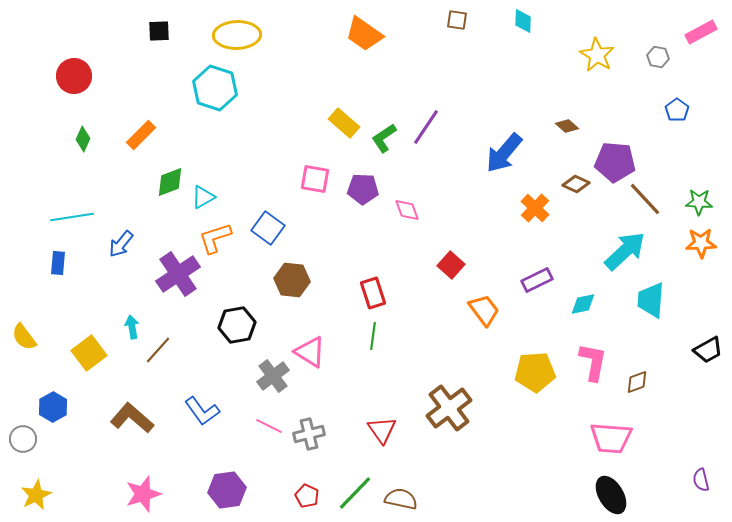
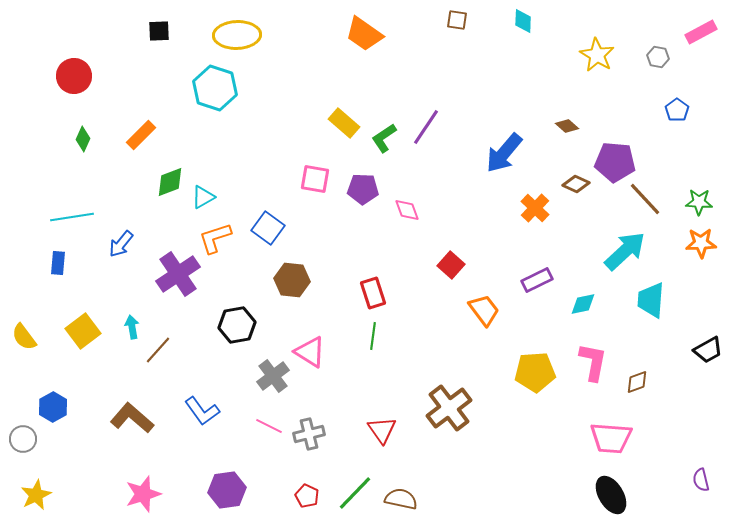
yellow square at (89, 353): moved 6 px left, 22 px up
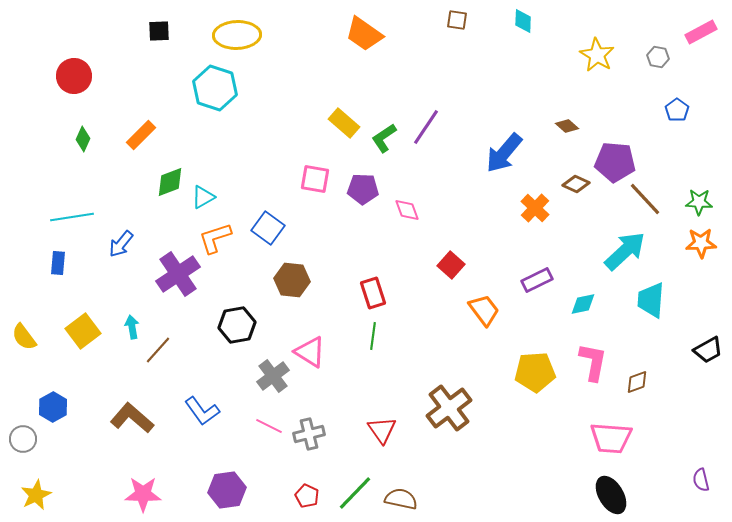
pink star at (143, 494): rotated 18 degrees clockwise
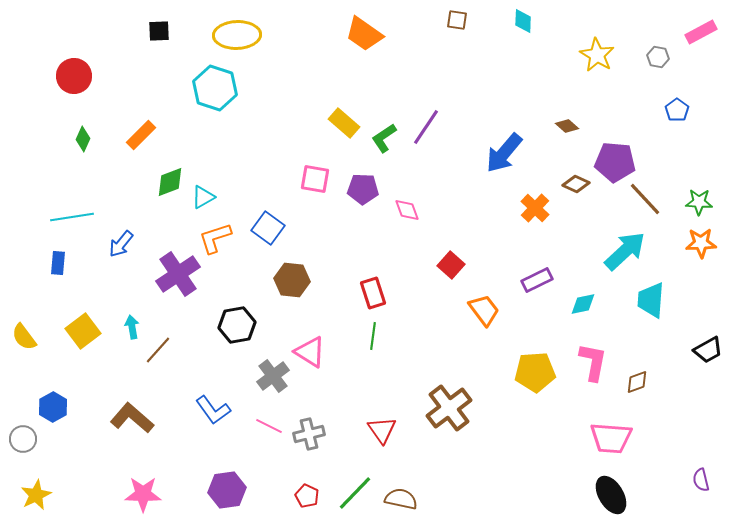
blue L-shape at (202, 411): moved 11 px right, 1 px up
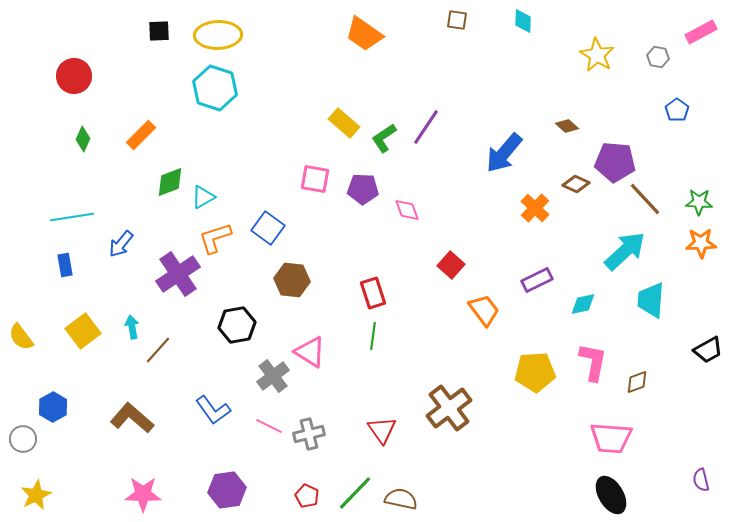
yellow ellipse at (237, 35): moved 19 px left
blue rectangle at (58, 263): moved 7 px right, 2 px down; rotated 15 degrees counterclockwise
yellow semicircle at (24, 337): moved 3 px left
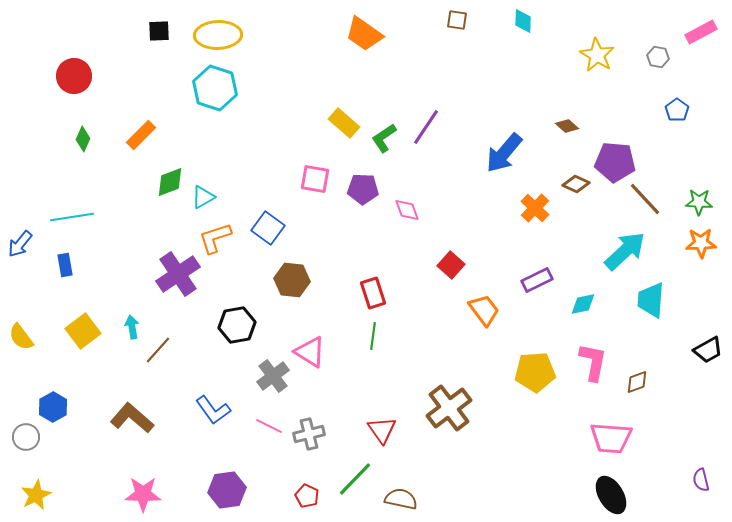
blue arrow at (121, 244): moved 101 px left
gray circle at (23, 439): moved 3 px right, 2 px up
green line at (355, 493): moved 14 px up
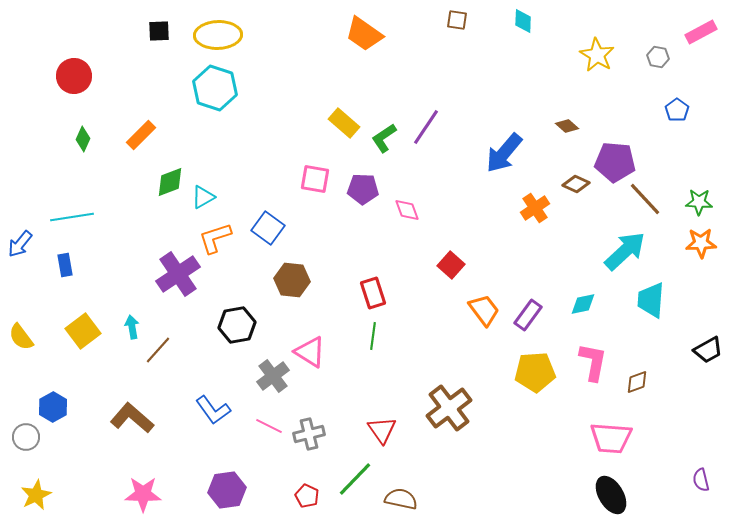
orange cross at (535, 208): rotated 12 degrees clockwise
purple rectangle at (537, 280): moved 9 px left, 35 px down; rotated 28 degrees counterclockwise
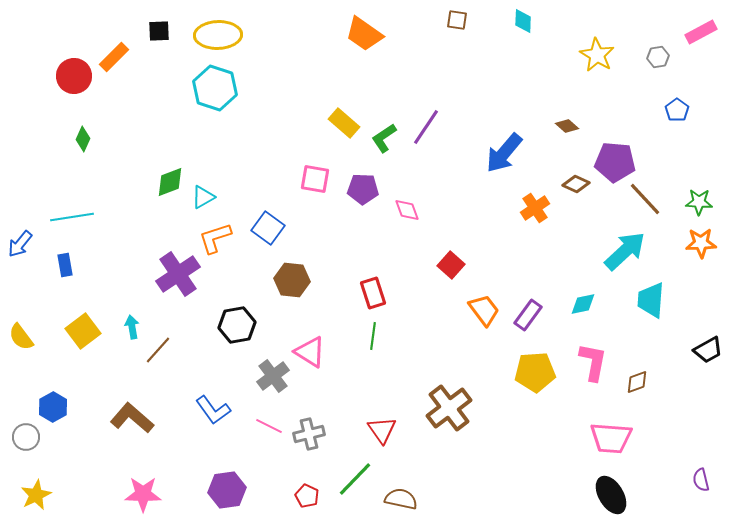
gray hexagon at (658, 57): rotated 20 degrees counterclockwise
orange rectangle at (141, 135): moved 27 px left, 78 px up
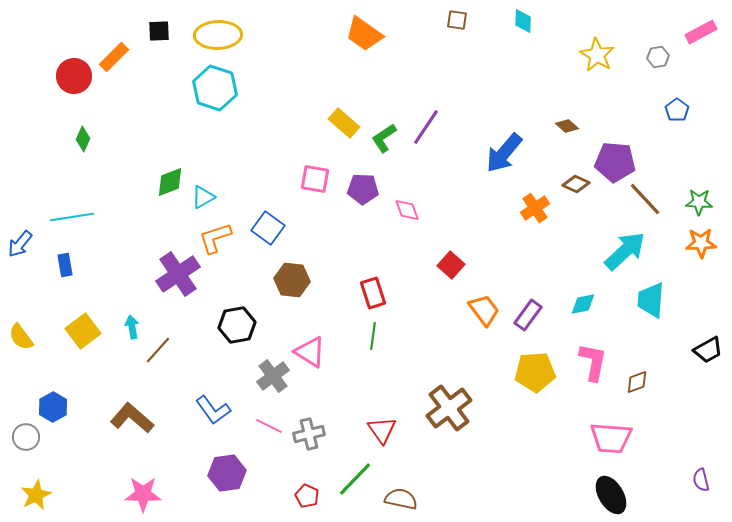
purple hexagon at (227, 490): moved 17 px up
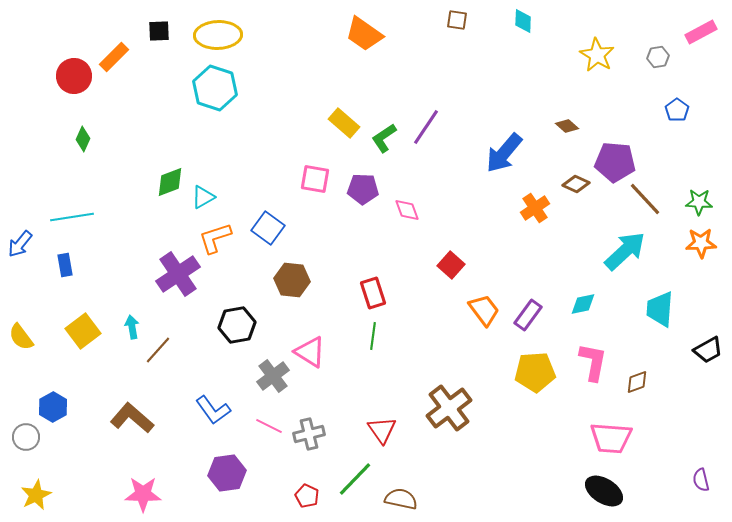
cyan trapezoid at (651, 300): moved 9 px right, 9 px down
black ellipse at (611, 495): moved 7 px left, 4 px up; rotated 27 degrees counterclockwise
